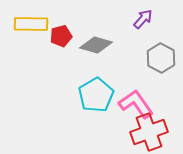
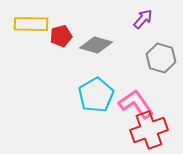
gray hexagon: rotated 12 degrees counterclockwise
red cross: moved 2 px up
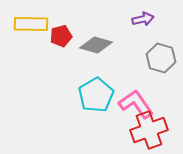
purple arrow: rotated 35 degrees clockwise
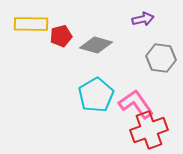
gray hexagon: rotated 8 degrees counterclockwise
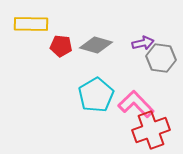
purple arrow: moved 24 px down
red pentagon: moved 10 px down; rotated 20 degrees clockwise
pink L-shape: rotated 9 degrees counterclockwise
red cross: moved 2 px right
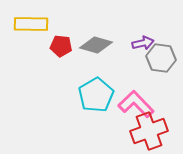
red cross: moved 2 px left, 1 px down
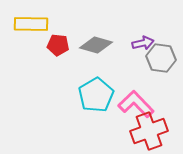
red pentagon: moved 3 px left, 1 px up
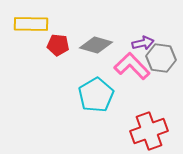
pink L-shape: moved 4 px left, 38 px up
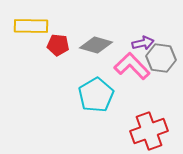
yellow rectangle: moved 2 px down
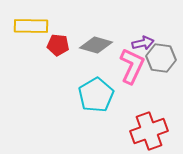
pink L-shape: rotated 69 degrees clockwise
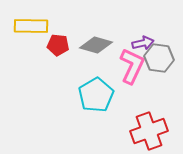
gray hexagon: moved 2 px left
